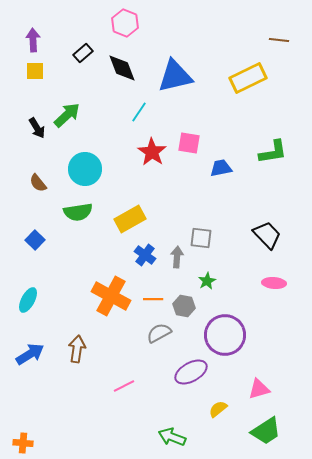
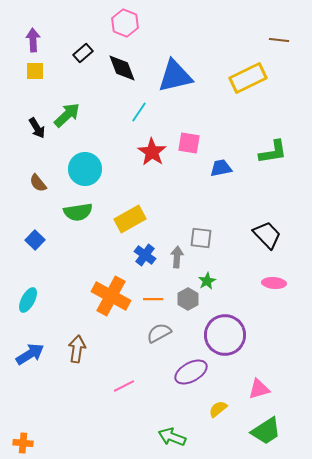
gray hexagon at (184, 306): moved 4 px right, 7 px up; rotated 20 degrees clockwise
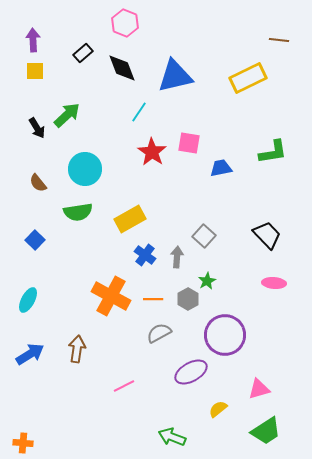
gray square at (201, 238): moved 3 px right, 2 px up; rotated 35 degrees clockwise
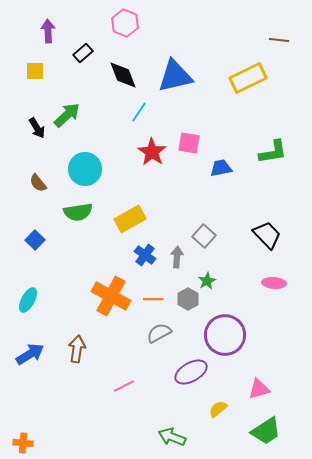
purple arrow at (33, 40): moved 15 px right, 9 px up
black diamond at (122, 68): moved 1 px right, 7 px down
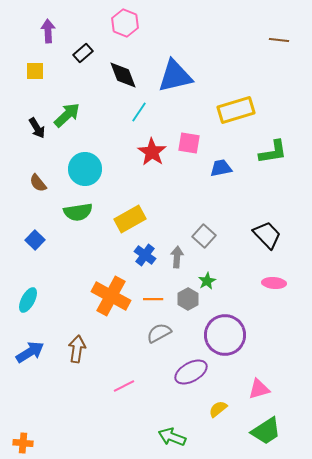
yellow rectangle at (248, 78): moved 12 px left, 32 px down; rotated 9 degrees clockwise
blue arrow at (30, 354): moved 2 px up
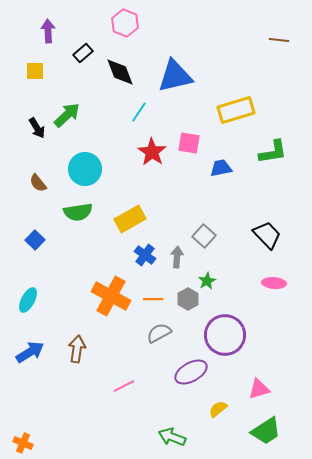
black diamond at (123, 75): moved 3 px left, 3 px up
orange cross at (23, 443): rotated 18 degrees clockwise
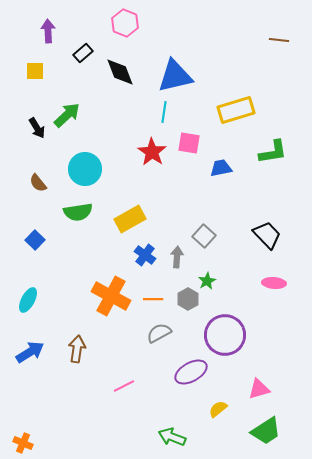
cyan line at (139, 112): moved 25 px right; rotated 25 degrees counterclockwise
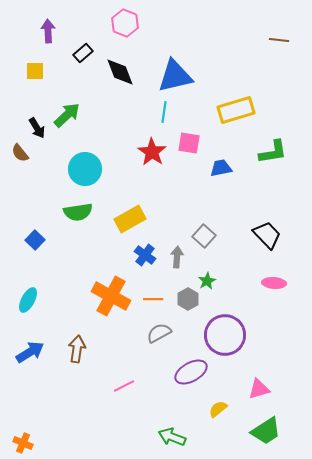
brown semicircle at (38, 183): moved 18 px left, 30 px up
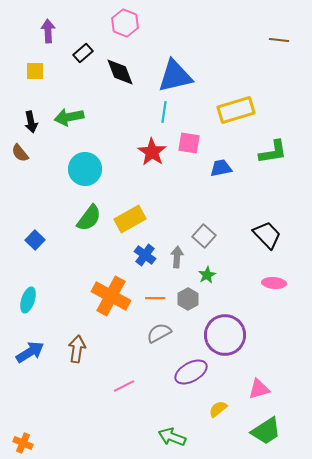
green arrow at (67, 115): moved 2 px right, 2 px down; rotated 148 degrees counterclockwise
black arrow at (37, 128): moved 6 px left, 6 px up; rotated 20 degrees clockwise
green semicircle at (78, 212): moved 11 px right, 6 px down; rotated 44 degrees counterclockwise
green star at (207, 281): moved 6 px up
orange line at (153, 299): moved 2 px right, 1 px up
cyan ellipse at (28, 300): rotated 10 degrees counterclockwise
